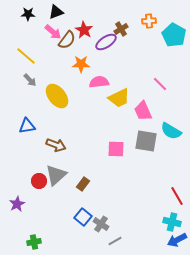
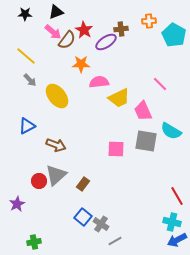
black star: moved 3 px left
brown cross: rotated 24 degrees clockwise
blue triangle: rotated 18 degrees counterclockwise
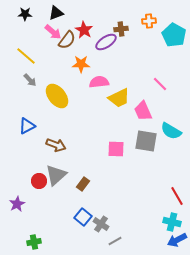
black triangle: moved 1 px down
